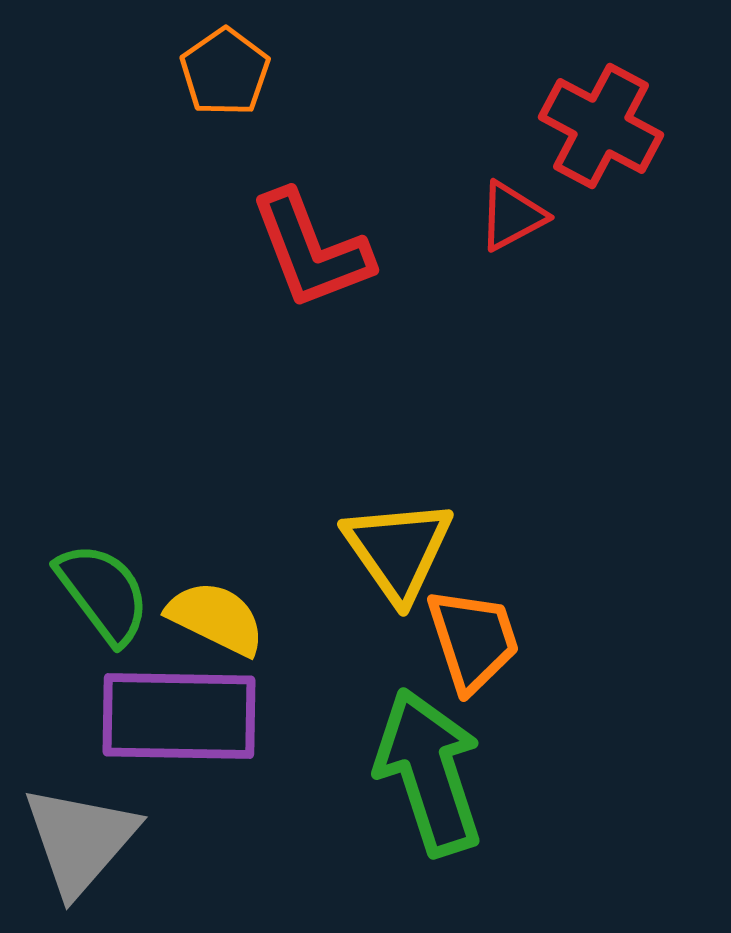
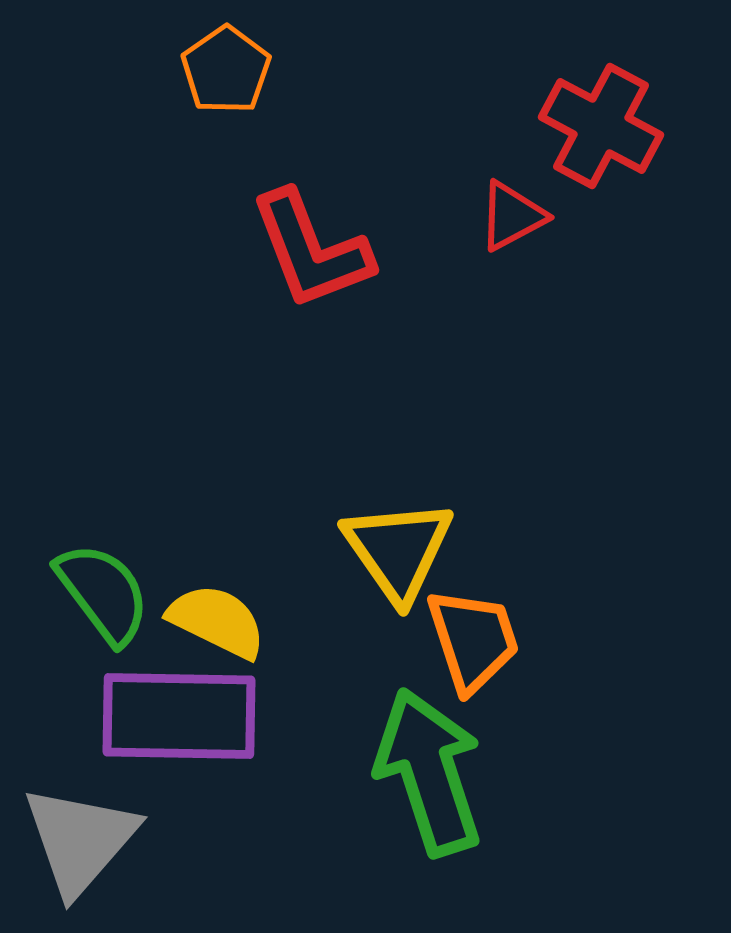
orange pentagon: moved 1 px right, 2 px up
yellow semicircle: moved 1 px right, 3 px down
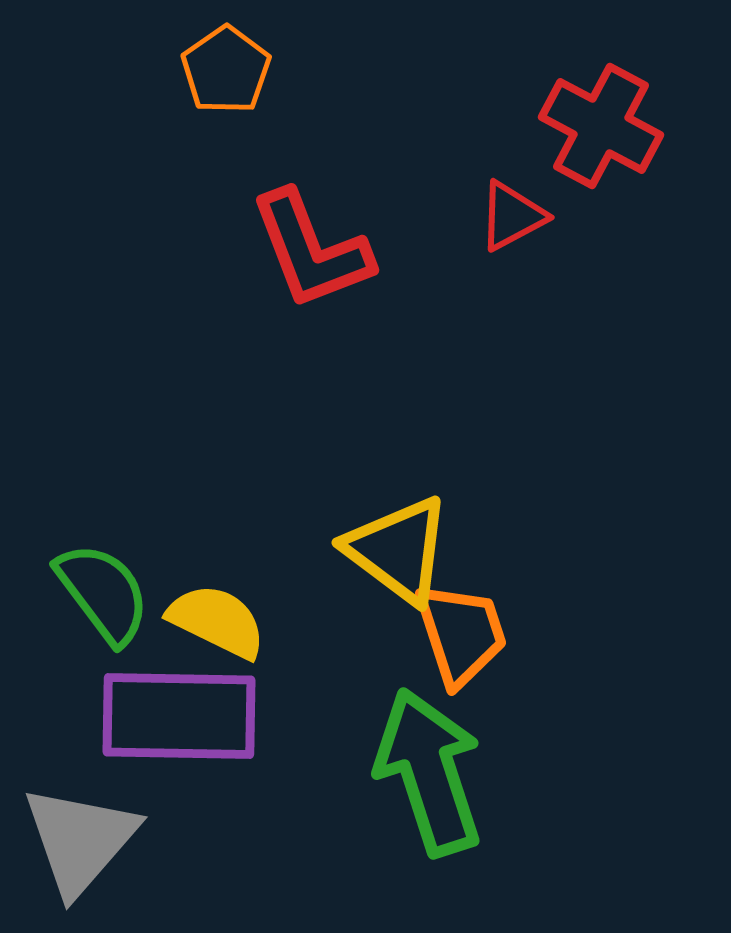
yellow triangle: rotated 18 degrees counterclockwise
orange trapezoid: moved 12 px left, 6 px up
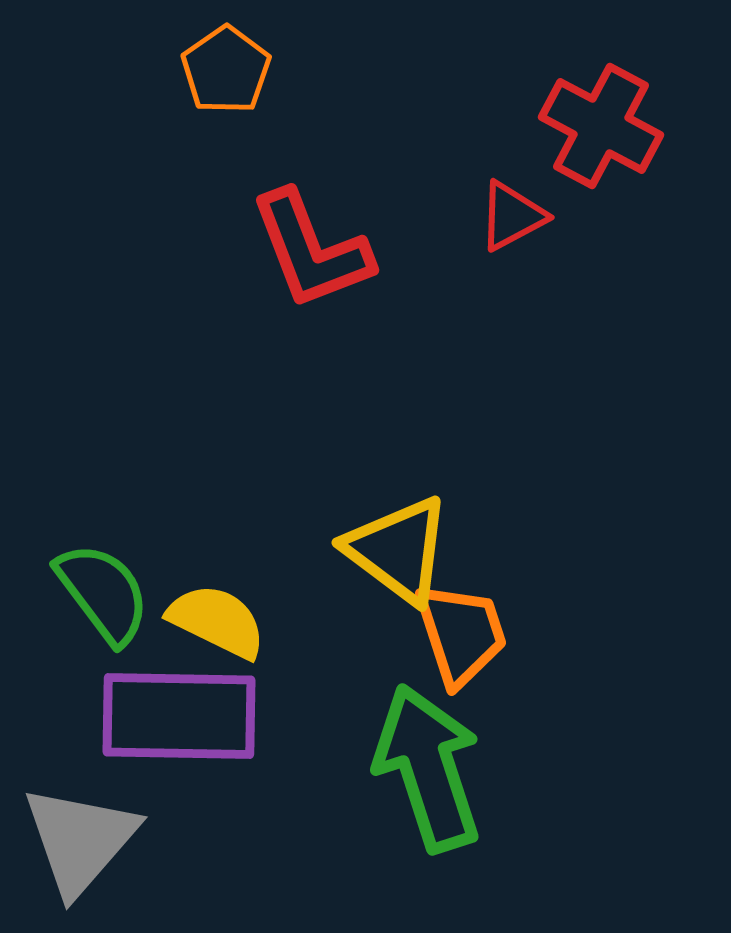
green arrow: moved 1 px left, 4 px up
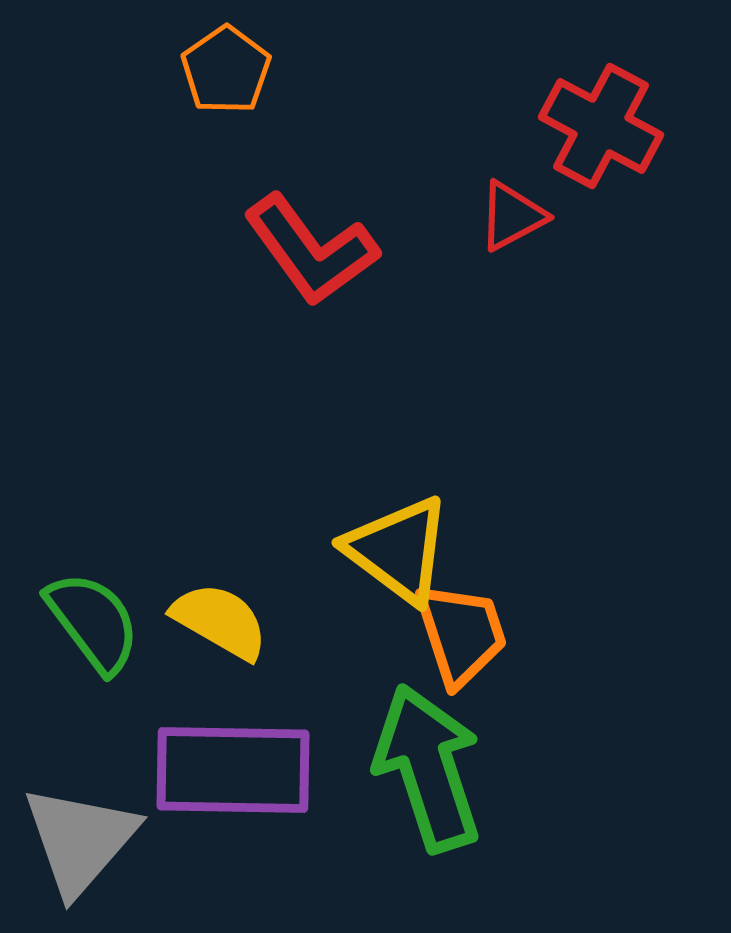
red L-shape: rotated 15 degrees counterclockwise
green semicircle: moved 10 px left, 29 px down
yellow semicircle: moved 3 px right; rotated 4 degrees clockwise
purple rectangle: moved 54 px right, 54 px down
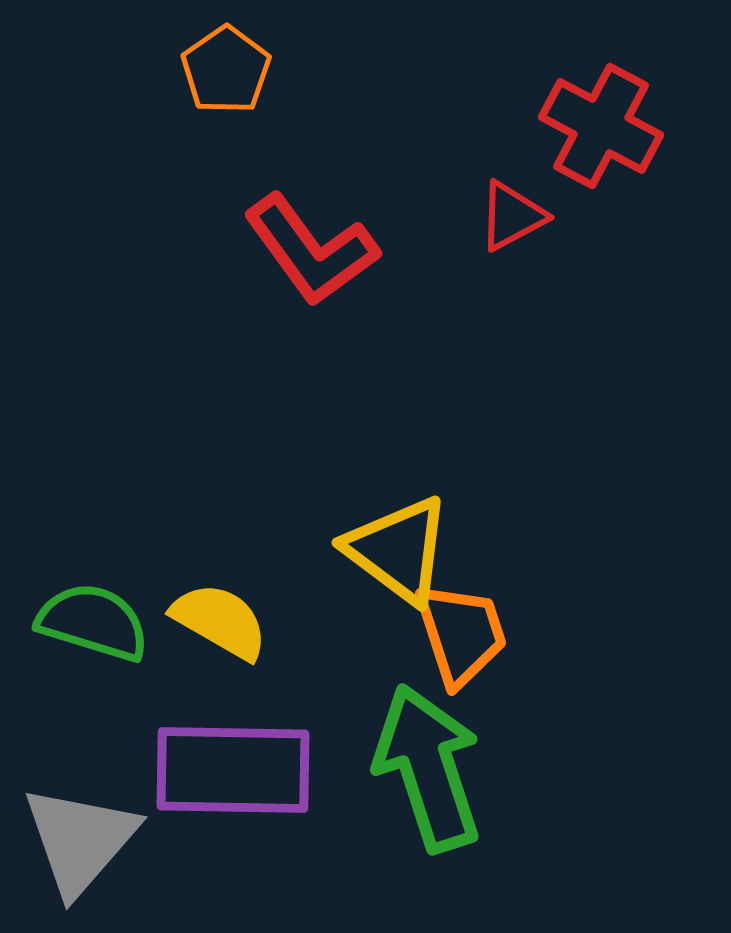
green semicircle: rotated 36 degrees counterclockwise
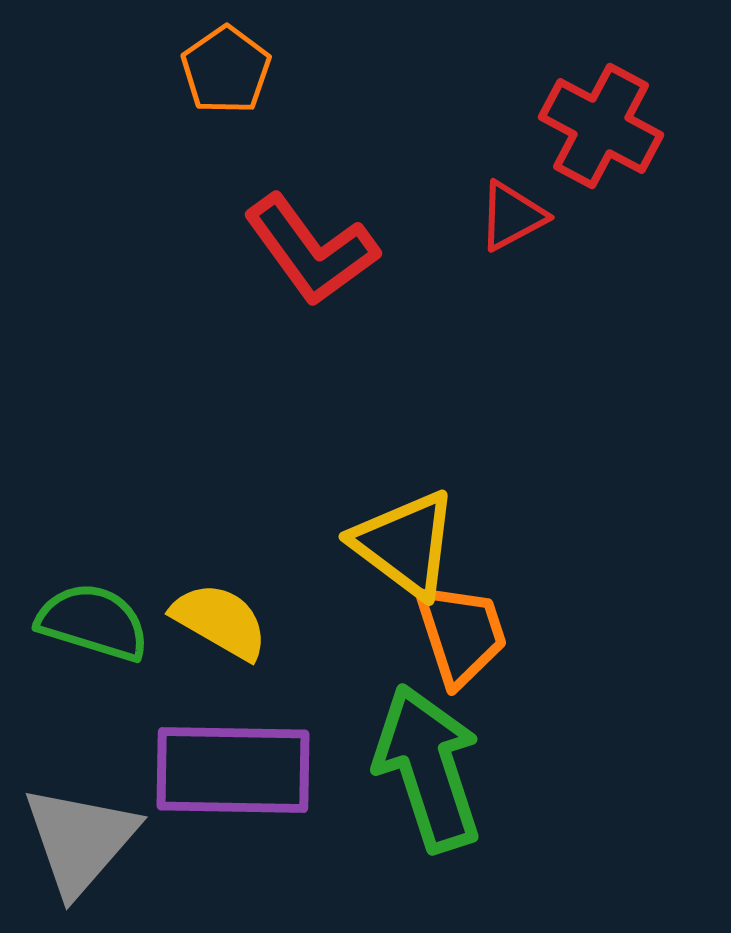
yellow triangle: moved 7 px right, 6 px up
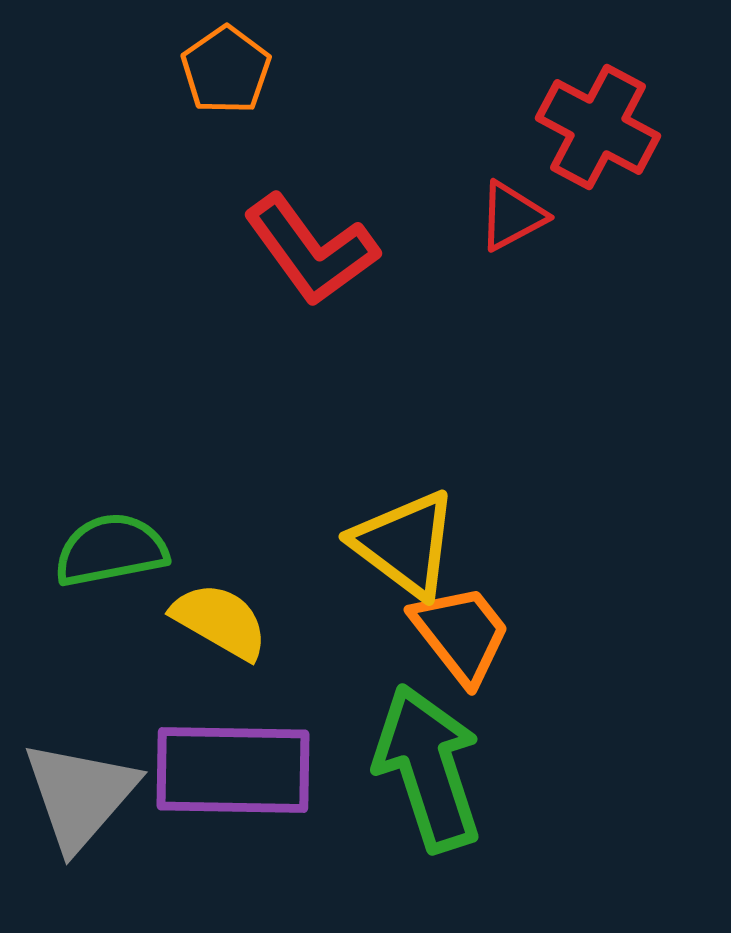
red cross: moved 3 px left, 1 px down
green semicircle: moved 18 px right, 72 px up; rotated 28 degrees counterclockwise
orange trapezoid: rotated 20 degrees counterclockwise
gray triangle: moved 45 px up
